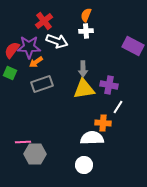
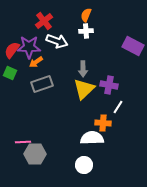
yellow triangle: rotated 35 degrees counterclockwise
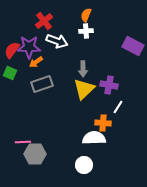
white semicircle: moved 2 px right
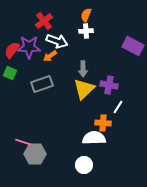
orange arrow: moved 14 px right, 6 px up
pink line: rotated 21 degrees clockwise
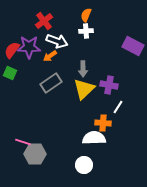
gray rectangle: moved 9 px right, 1 px up; rotated 15 degrees counterclockwise
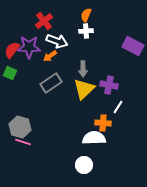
gray hexagon: moved 15 px left, 27 px up; rotated 15 degrees clockwise
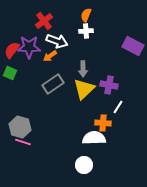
gray rectangle: moved 2 px right, 1 px down
